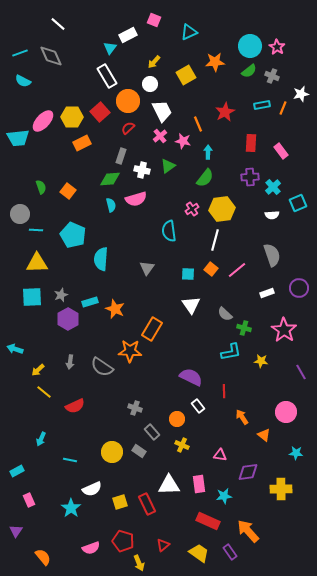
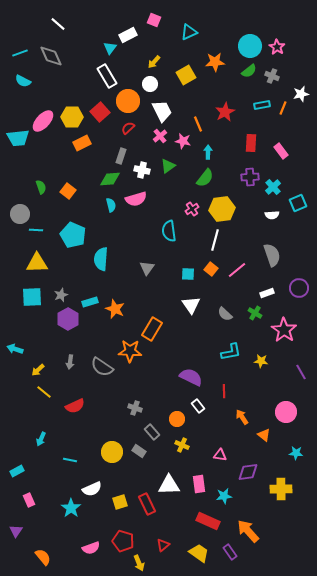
green cross at (244, 328): moved 11 px right, 15 px up; rotated 16 degrees clockwise
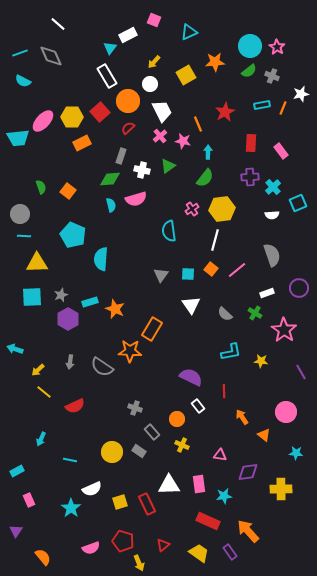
cyan line at (36, 230): moved 12 px left, 6 px down
gray triangle at (147, 268): moved 14 px right, 7 px down
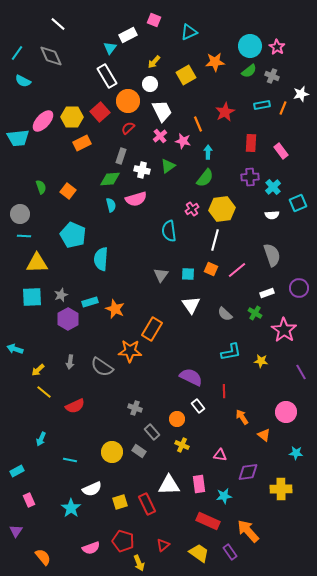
cyan line at (20, 53): moved 3 px left; rotated 35 degrees counterclockwise
orange square at (211, 269): rotated 16 degrees counterclockwise
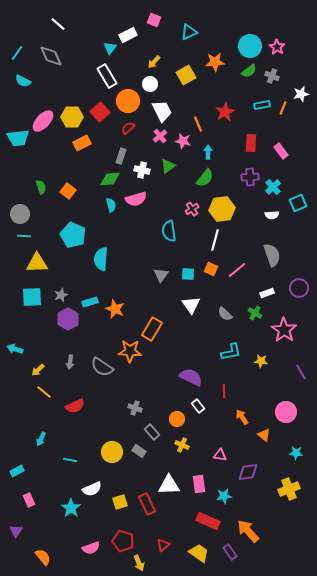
yellow cross at (281, 489): moved 8 px right; rotated 20 degrees counterclockwise
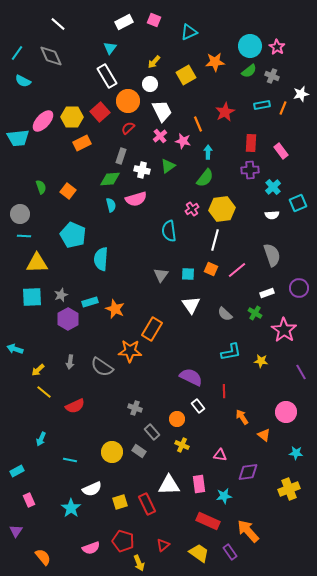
white rectangle at (128, 35): moved 4 px left, 13 px up
purple cross at (250, 177): moved 7 px up
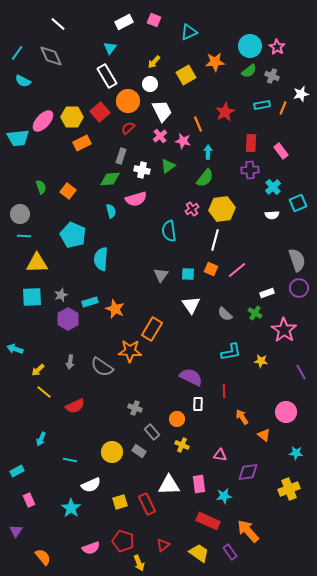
cyan semicircle at (111, 205): moved 6 px down
gray semicircle at (272, 255): moved 25 px right, 5 px down
white rectangle at (198, 406): moved 2 px up; rotated 40 degrees clockwise
white semicircle at (92, 489): moved 1 px left, 4 px up
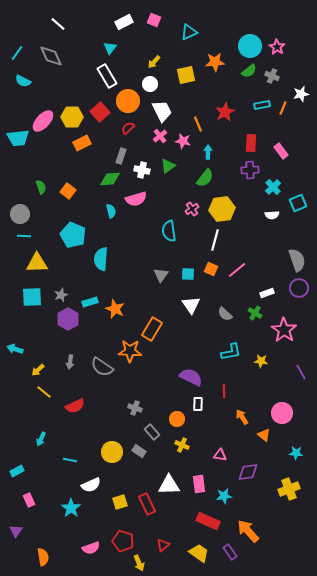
yellow square at (186, 75): rotated 18 degrees clockwise
pink circle at (286, 412): moved 4 px left, 1 px down
orange semicircle at (43, 557): rotated 30 degrees clockwise
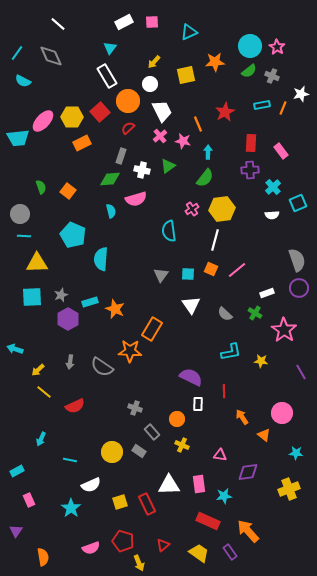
pink square at (154, 20): moved 2 px left, 2 px down; rotated 24 degrees counterclockwise
